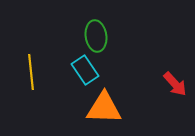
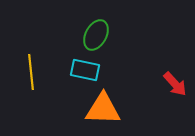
green ellipse: moved 1 px up; rotated 36 degrees clockwise
cyan rectangle: rotated 44 degrees counterclockwise
orange triangle: moved 1 px left, 1 px down
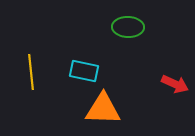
green ellipse: moved 32 px right, 8 px up; rotated 64 degrees clockwise
cyan rectangle: moved 1 px left, 1 px down
red arrow: rotated 24 degrees counterclockwise
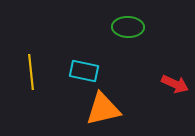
orange triangle: rotated 15 degrees counterclockwise
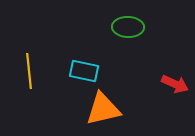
yellow line: moved 2 px left, 1 px up
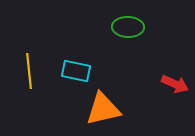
cyan rectangle: moved 8 px left
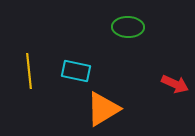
orange triangle: rotated 18 degrees counterclockwise
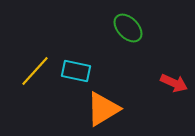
green ellipse: moved 1 px down; rotated 44 degrees clockwise
yellow line: moved 6 px right; rotated 48 degrees clockwise
red arrow: moved 1 px left, 1 px up
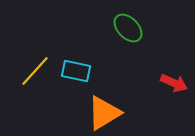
orange triangle: moved 1 px right, 4 px down
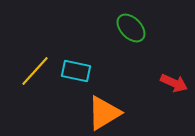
green ellipse: moved 3 px right
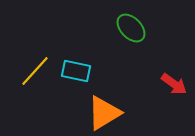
red arrow: moved 1 px down; rotated 12 degrees clockwise
